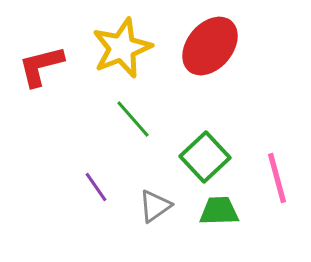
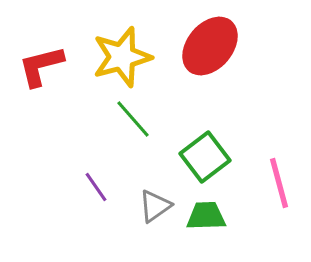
yellow star: moved 9 px down; rotated 6 degrees clockwise
green square: rotated 6 degrees clockwise
pink line: moved 2 px right, 5 px down
green trapezoid: moved 13 px left, 5 px down
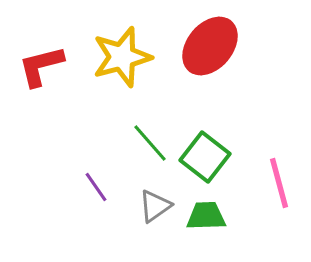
green line: moved 17 px right, 24 px down
green square: rotated 15 degrees counterclockwise
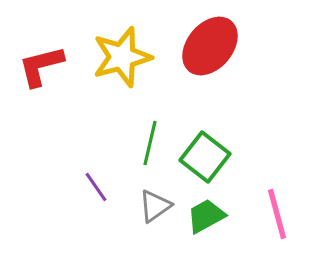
green line: rotated 54 degrees clockwise
pink line: moved 2 px left, 31 px down
green trapezoid: rotated 27 degrees counterclockwise
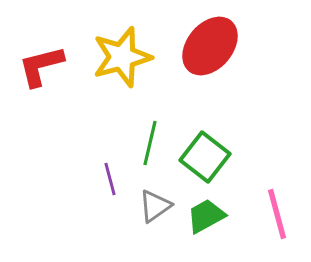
purple line: moved 14 px right, 8 px up; rotated 20 degrees clockwise
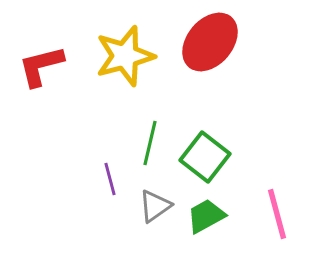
red ellipse: moved 4 px up
yellow star: moved 3 px right, 1 px up
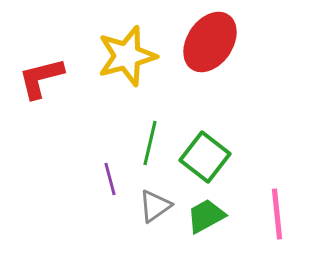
red ellipse: rotated 6 degrees counterclockwise
yellow star: moved 2 px right
red L-shape: moved 12 px down
pink line: rotated 9 degrees clockwise
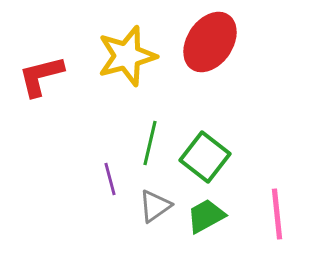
red L-shape: moved 2 px up
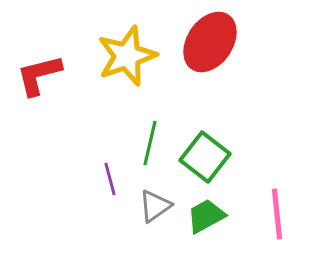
yellow star: rotated 4 degrees counterclockwise
red L-shape: moved 2 px left, 1 px up
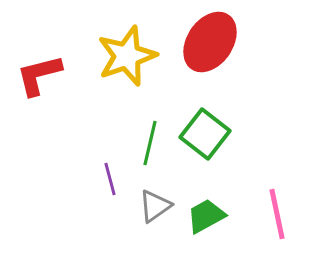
green square: moved 23 px up
pink line: rotated 6 degrees counterclockwise
